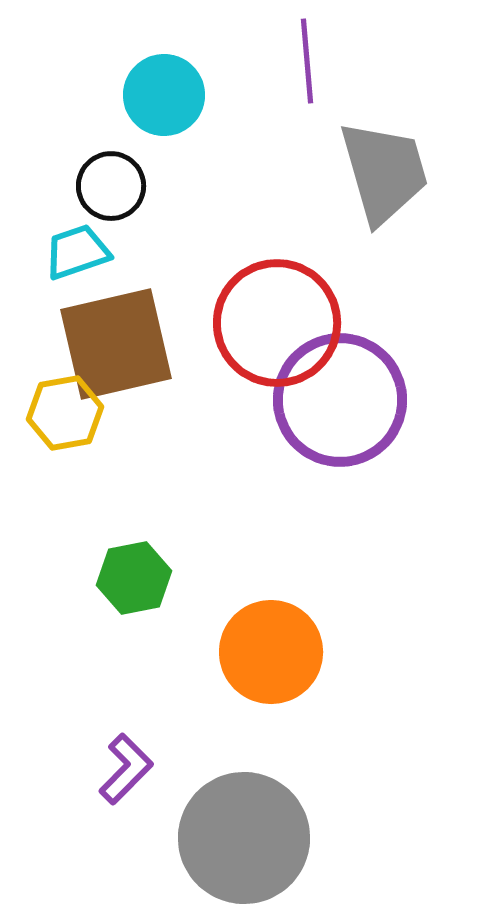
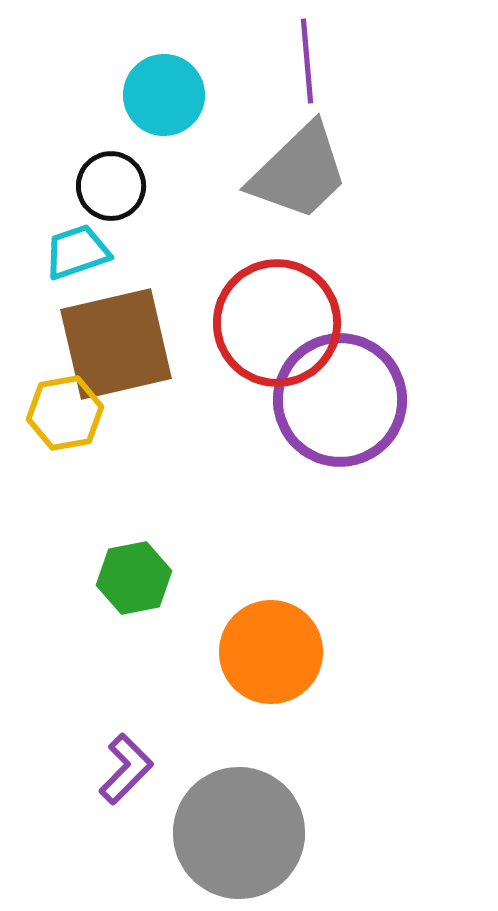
gray trapezoid: moved 85 px left; rotated 62 degrees clockwise
gray circle: moved 5 px left, 5 px up
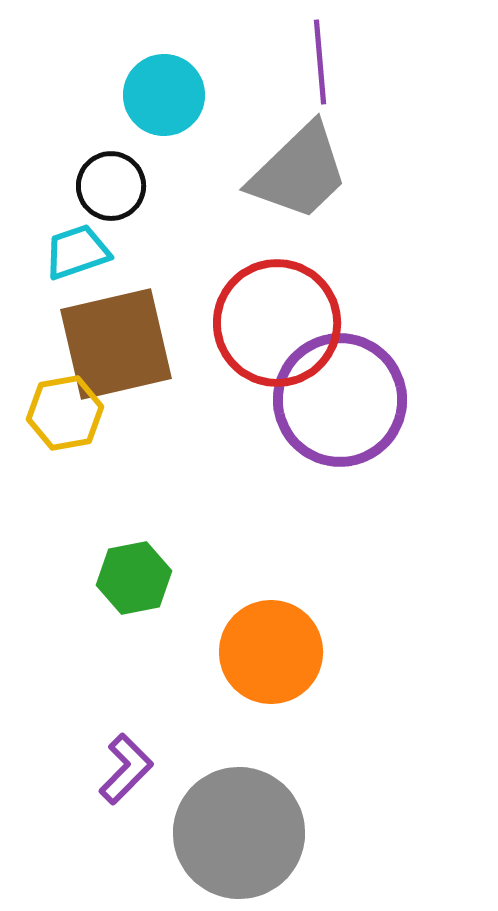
purple line: moved 13 px right, 1 px down
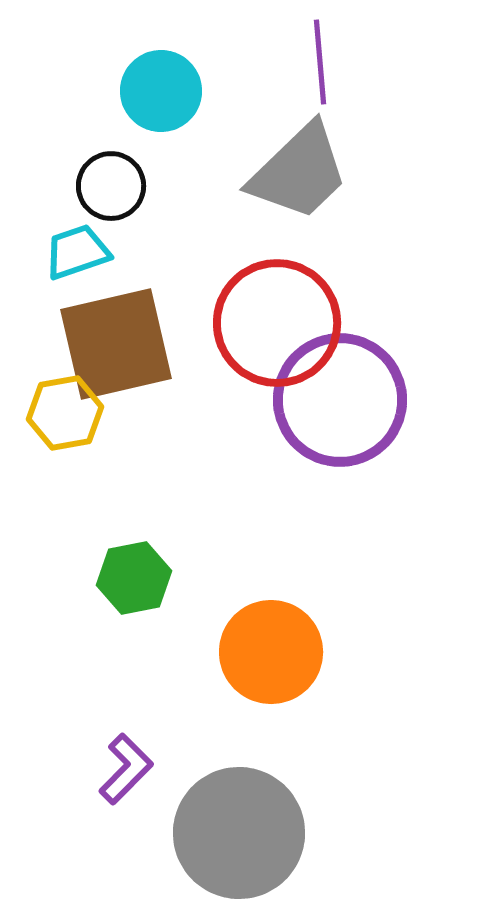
cyan circle: moved 3 px left, 4 px up
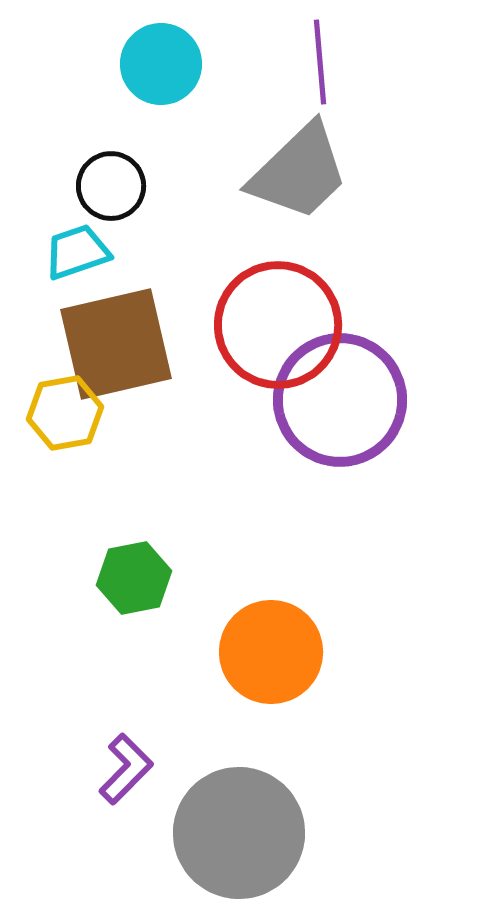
cyan circle: moved 27 px up
red circle: moved 1 px right, 2 px down
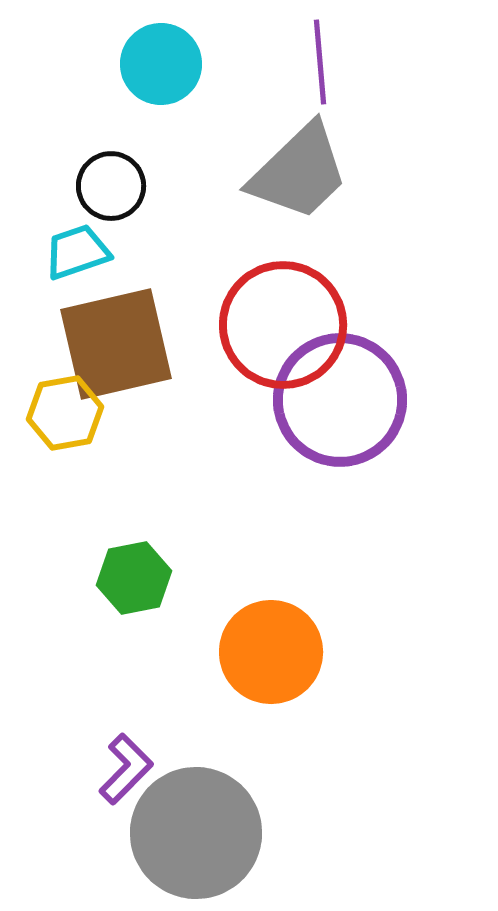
red circle: moved 5 px right
gray circle: moved 43 px left
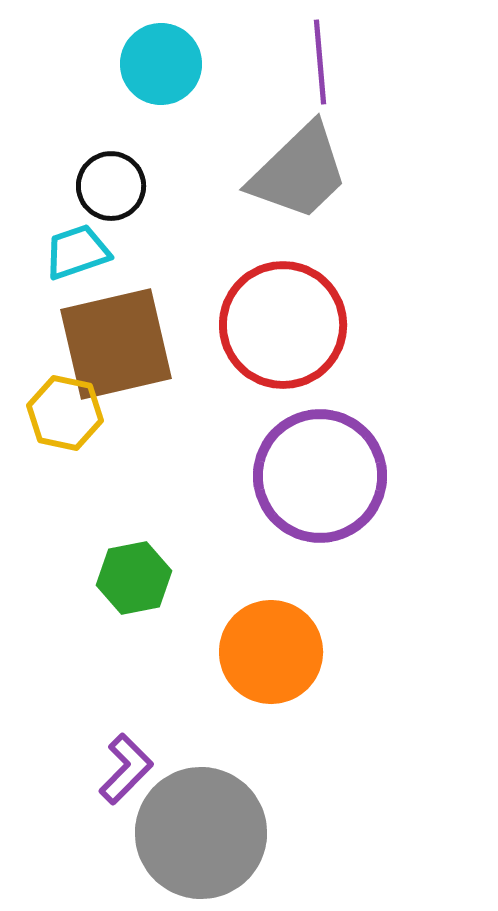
purple circle: moved 20 px left, 76 px down
yellow hexagon: rotated 22 degrees clockwise
gray circle: moved 5 px right
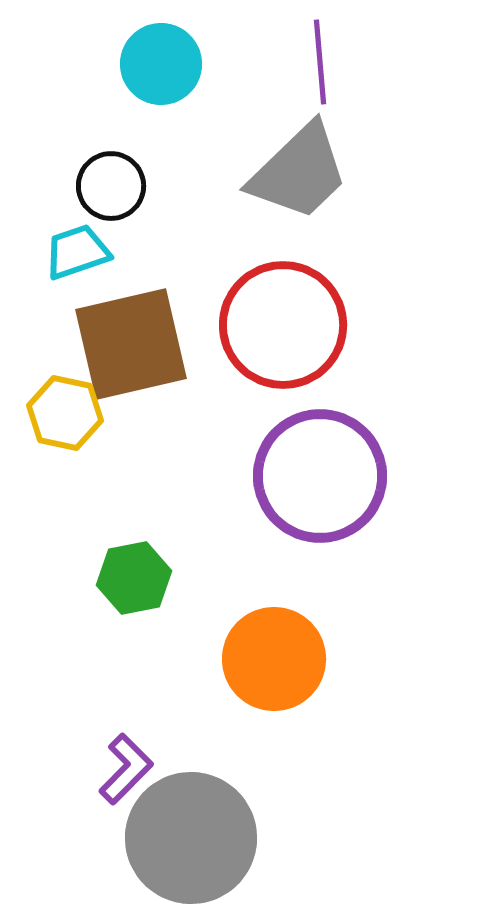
brown square: moved 15 px right
orange circle: moved 3 px right, 7 px down
gray circle: moved 10 px left, 5 px down
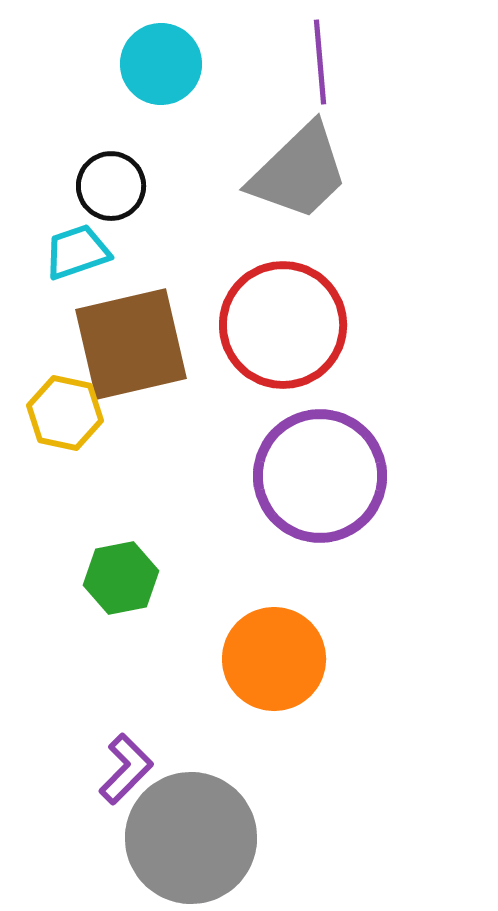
green hexagon: moved 13 px left
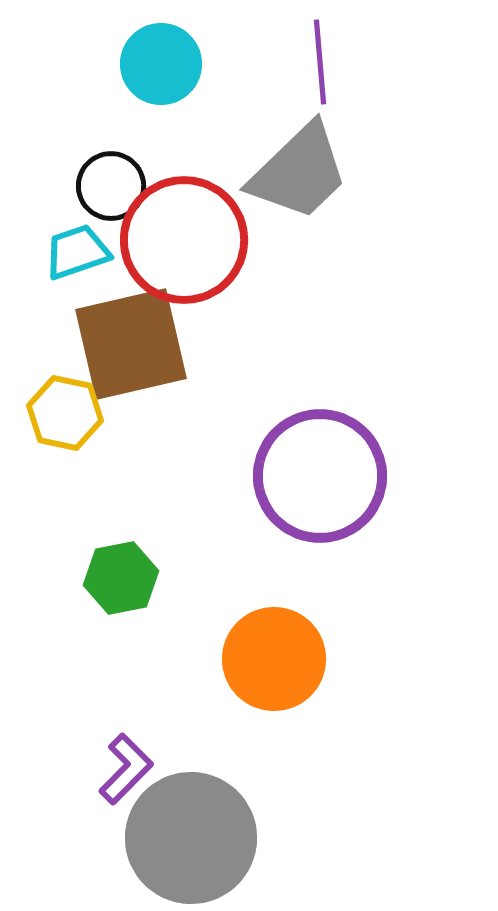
red circle: moved 99 px left, 85 px up
